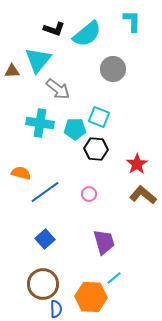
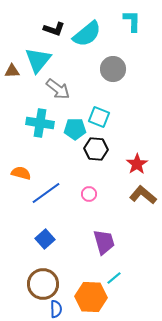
blue line: moved 1 px right, 1 px down
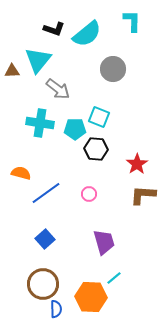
brown L-shape: rotated 36 degrees counterclockwise
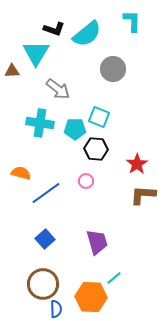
cyan triangle: moved 2 px left, 7 px up; rotated 8 degrees counterclockwise
pink circle: moved 3 px left, 13 px up
purple trapezoid: moved 7 px left
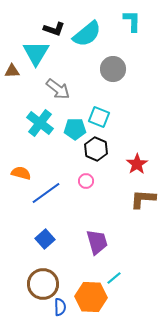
cyan cross: rotated 28 degrees clockwise
black hexagon: rotated 20 degrees clockwise
brown L-shape: moved 4 px down
blue semicircle: moved 4 px right, 2 px up
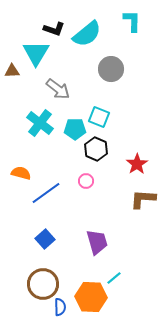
gray circle: moved 2 px left
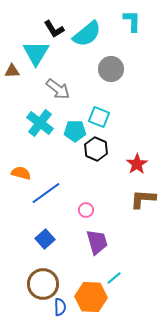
black L-shape: rotated 40 degrees clockwise
cyan pentagon: moved 2 px down
pink circle: moved 29 px down
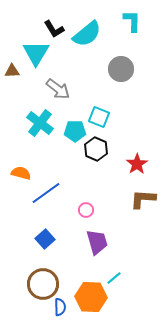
gray circle: moved 10 px right
